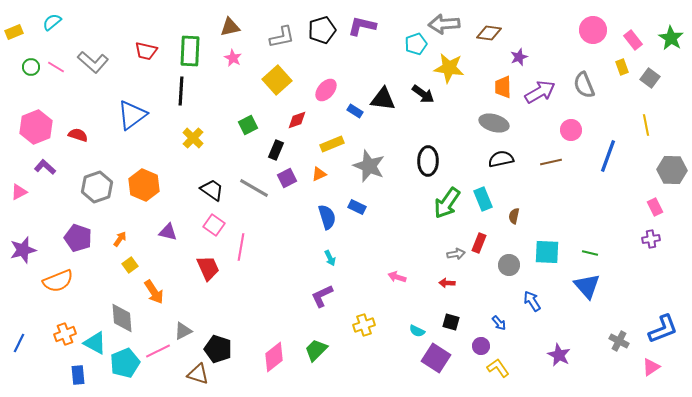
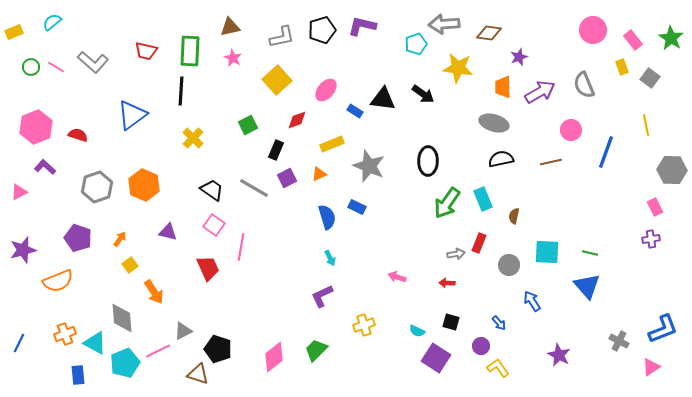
yellow star at (449, 68): moved 9 px right
blue line at (608, 156): moved 2 px left, 4 px up
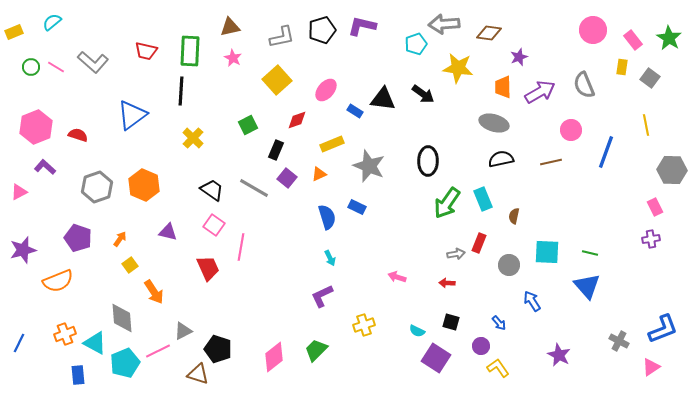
green star at (671, 38): moved 2 px left
yellow rectangle at (622, 67): rotated 28 degrees clockwise
purple square at (287, 178): rotated 24 degrees counterclockwise
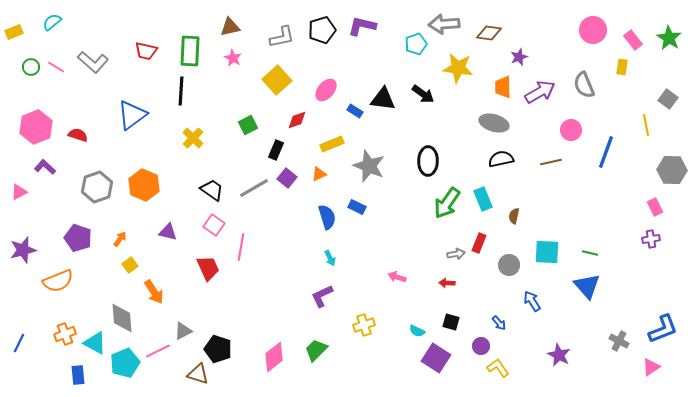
gray square at (650, 78): moved 18 px right, 21 px down
gray line at (254, 188): rotated 60 degrees counterclockwise
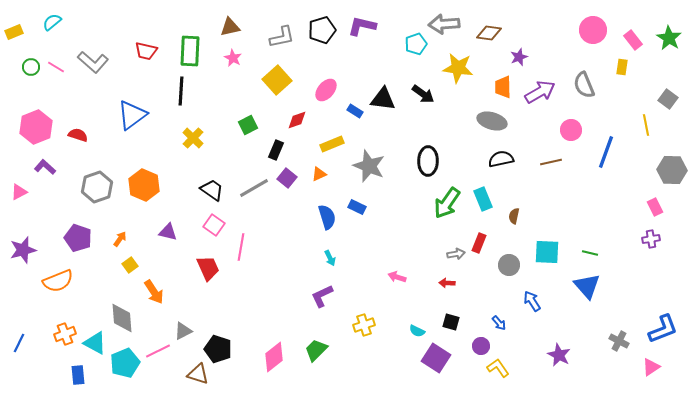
gray ellipse at (494, 123): moved 2 px left, 2 px up
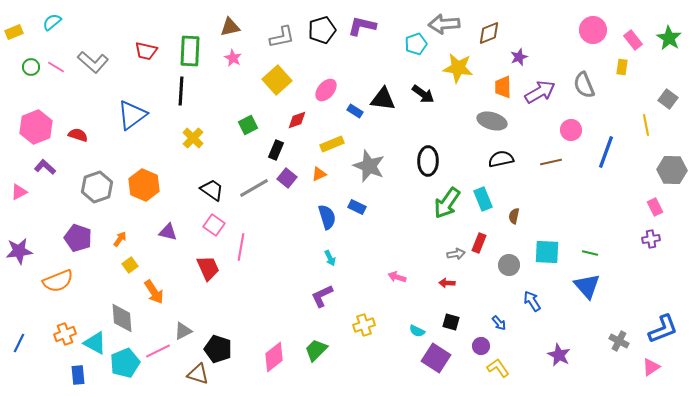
brown diamond at (489, 33): rotated 30 degrees counterclockwise
purple star at (23, 250): moved 4 px left, 1 px down; rotated 8 degrees clockwise
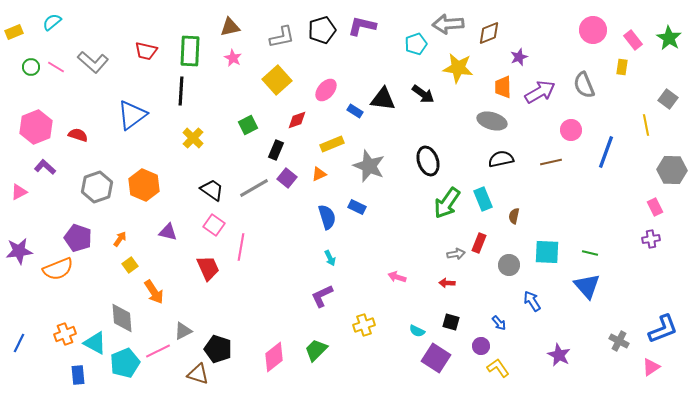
gray arrow at (444, 24): moved 4 px right
black ellipse at (428, 161): rotated 20 degrees counterclockwise
orange semicircle at (58, 281): moved 12 px up
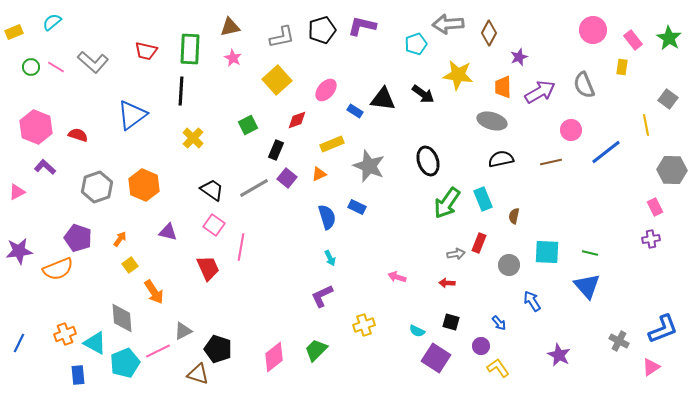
brown diamond at (489, 33): rotated 40 degrees counterclockwise
green rectangle at (190, 51): moved 2 px up
yellow star at (458, 68): moved 7 px down
pink hexagon at (36, 127): rotated 16 degrees counterclockwise
blue line at (606, 152): rotated 32 degrees clockwise
pink triangle at (19, 192): moved 2 px left
